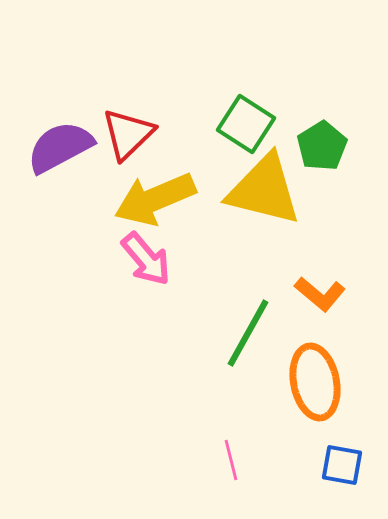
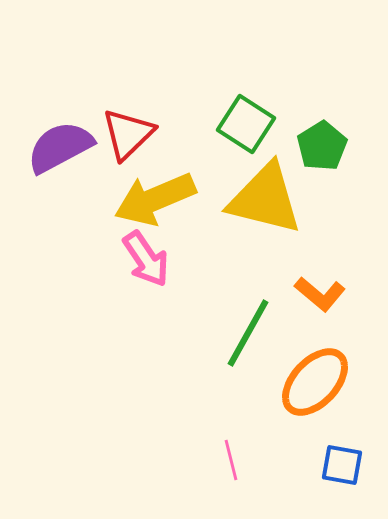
yellow triangle: moved 1 px right, 9 px down
pink arrow: rotated 6 degrees clockwise
orange ellipse: rotated 54 degrees clockwise
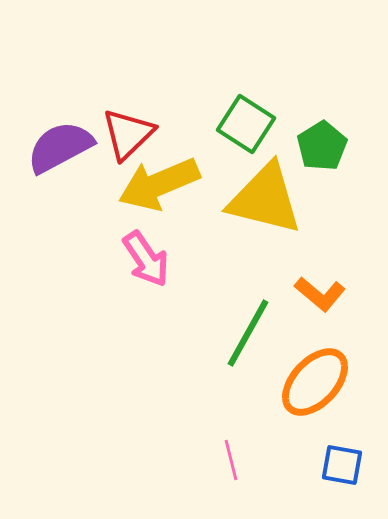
yellow arrow: moved 4 px right, 15 px up
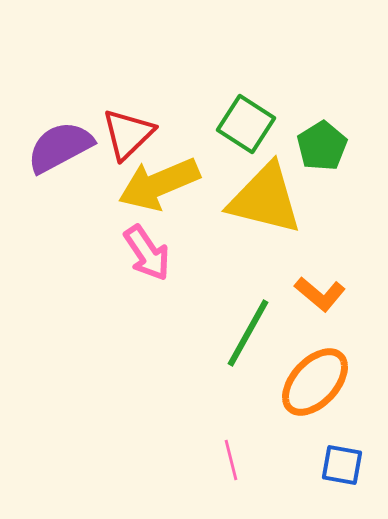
pink arrow: moved 1 px right, 6 px up
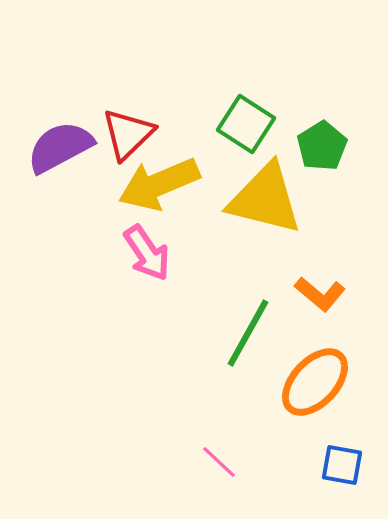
pink line: moved 12 px left, 2 px down; rotated 33 degrees counterclockwise
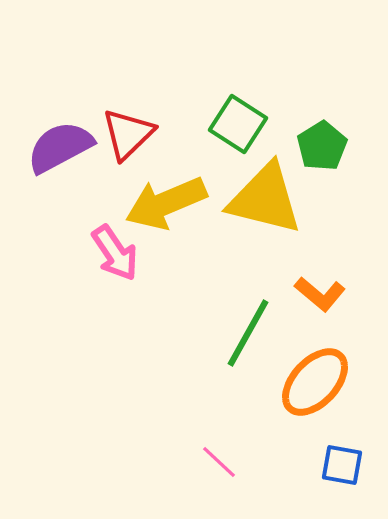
green square: moved 8 px left
yellow arrow: moved 7 px right, 19 px down
pink arrow: moved 32 px left
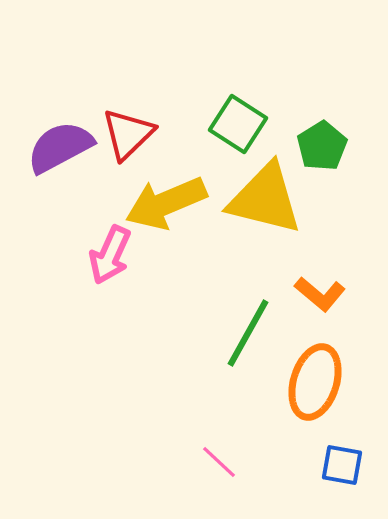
pink arrow: moved 5 px left, 2 px down; rotated 58 degrees clockwise
orange ellipse: rotated 26 degrees counterclockwise
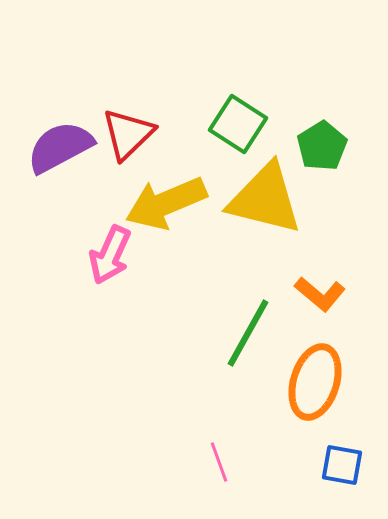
pink line: rotated 27 degrees clockwise
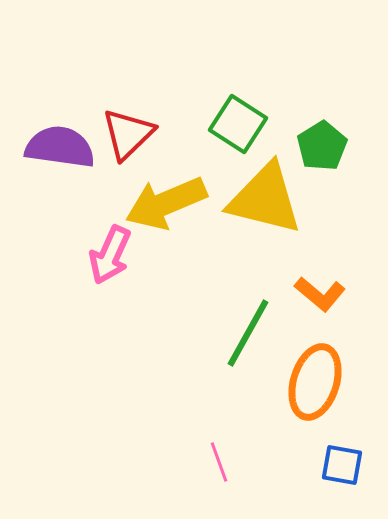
purple semicircle: rotated 36 degrees clockwise
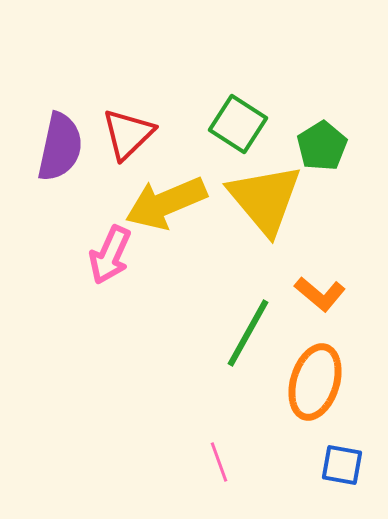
purple semicircle: rotated 94 degrees clockwise
yellow triangle: rotated 36 degrees clockwise
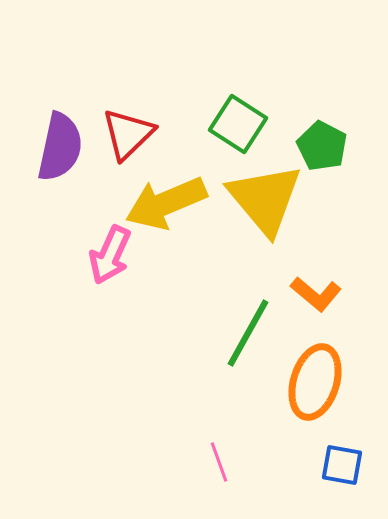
green pentagon: rotated 12 degrees counterclockwise
orange L-shape: moved 4 px left
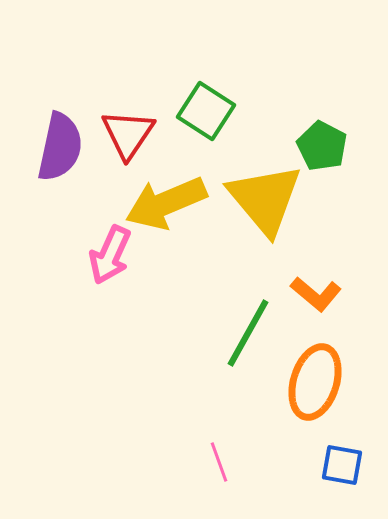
green square: moved 32 px left, 13 px up
red triangle: rotated 12 degrees counterclockwise
